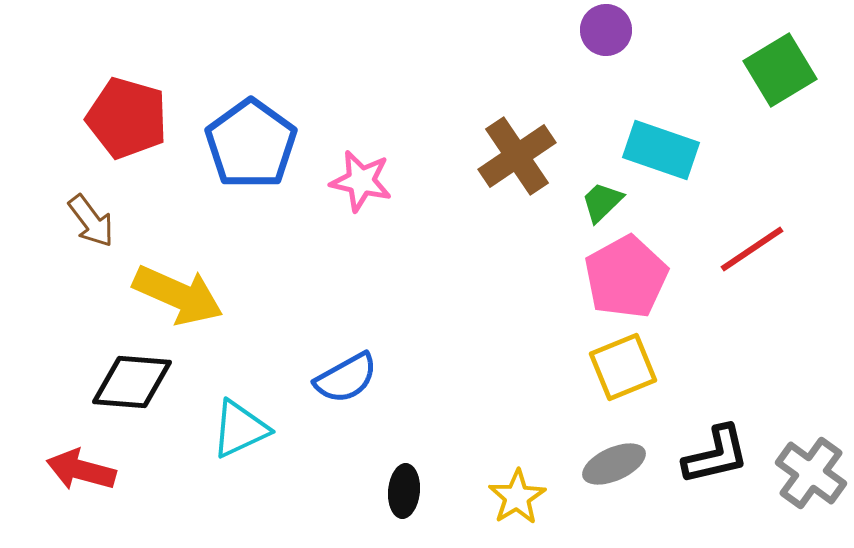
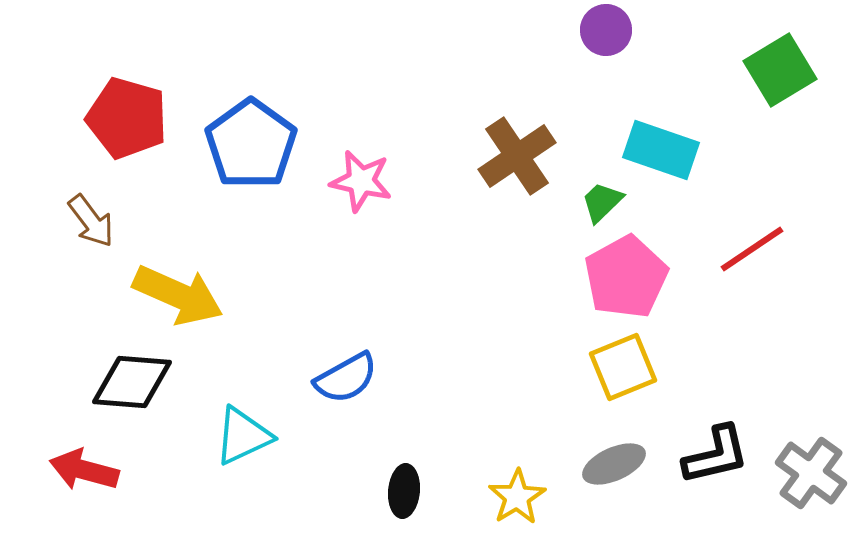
cyan triangle: moved 3 px right, 7 px down
red arrow: moved 3 px right
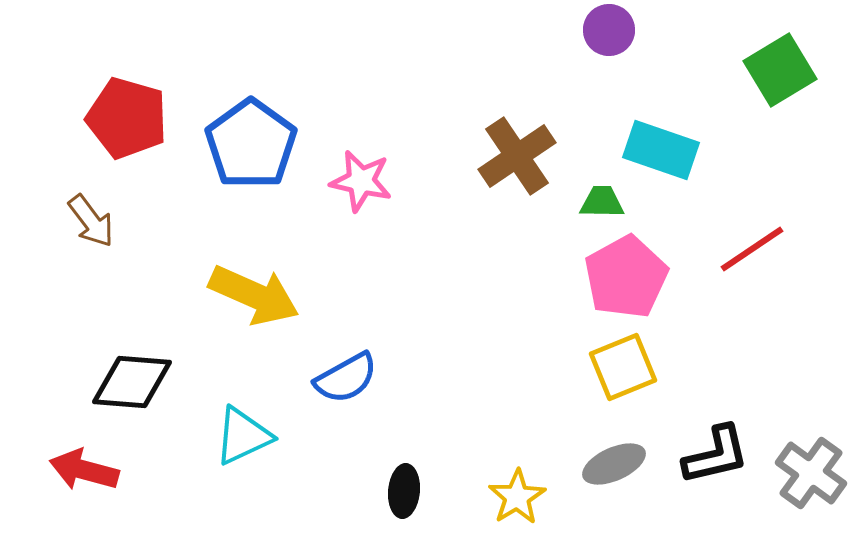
purple circle: moved 3 px right
green trapezoid: rotated 45 degrees clockwise
yellow arrow: moved 76 px right
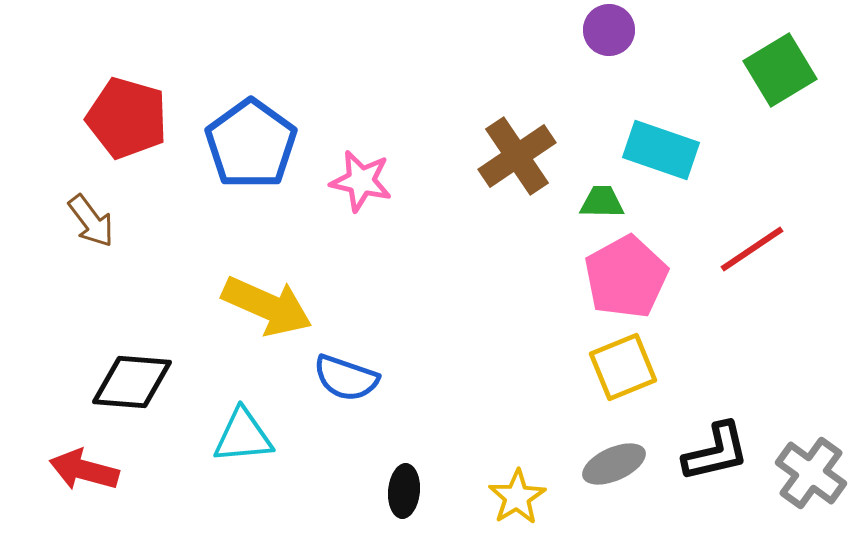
yellow arrow: moved 13 px right, 11 px down
blue semicircle: rotated 48 degrees clockwise
cyan triangle: rotated 20 degrees clockwise
black L-shape: moved 3 px up
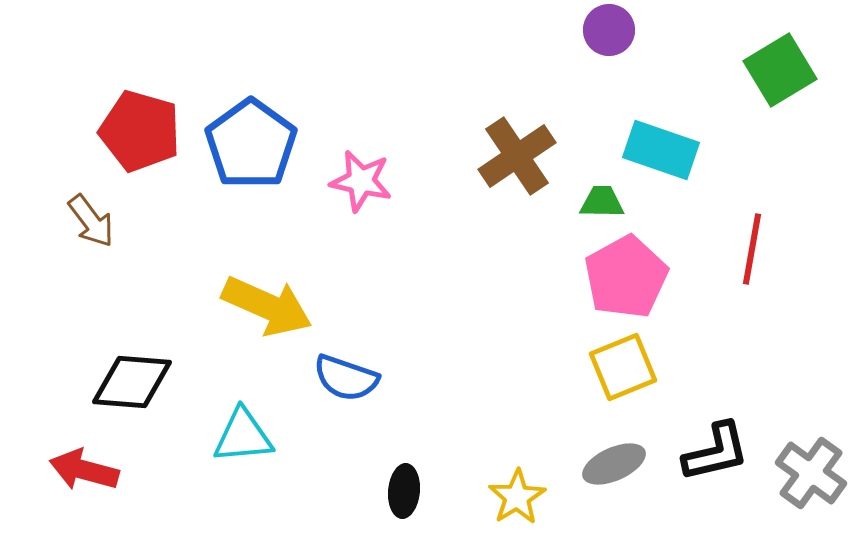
red pentagon: moved 13 px right, 13 px down
red line: rotated 46 degrees counterclockwise
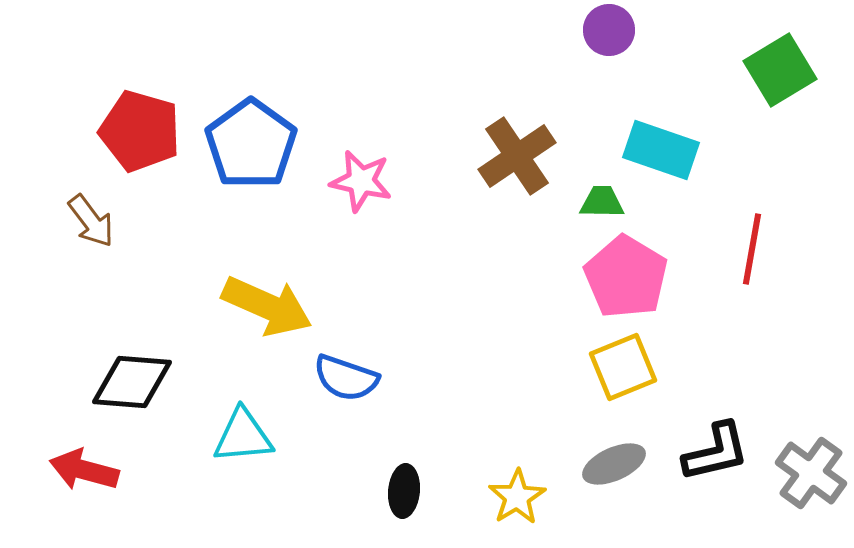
pink pentagon: rotated 12 degrees counterclockwise
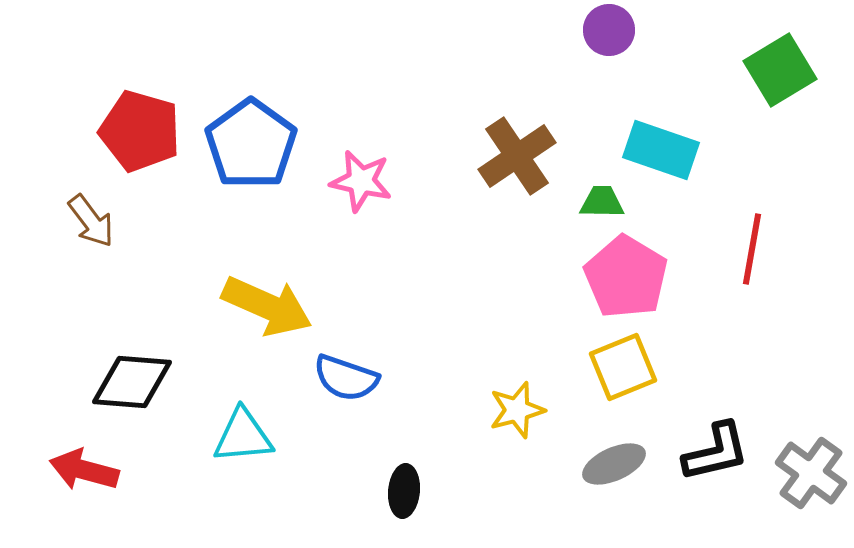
yellow star: moved 87 px up; rotated 16 degrees clockwise
